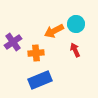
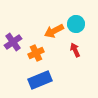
orange cross: rotated 21 degrees counterclockwise
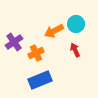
purple cross: moved 1 px right
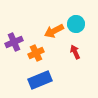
purple cross: rotated 12 degrees clockwise
red arrow: moved 2 px down
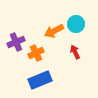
purple cross: moved 2 px right
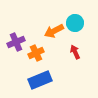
cyan circle: moved 1 px left, 1 px up
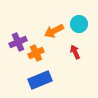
cyan circle: moved 4 px right, 1 px down
purple cross: moved 2 px right
